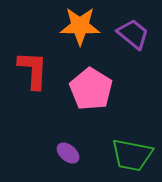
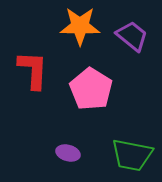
purple trapezoid: moved 1 px left, 2 px down
purple ellipse: rotated 25 degrees counterclockwise
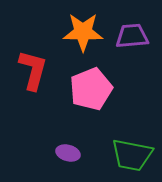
orange star: moved 3 px right, 6 px down
purple trapezoid: rotated 44 degrees counterclockwise
red L-shape: rotated 12 degrees clockwise
pink pentagon: rotated 18 degrees clockwise
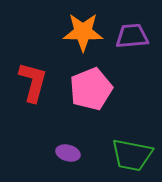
red L-shape: moved 12 px down
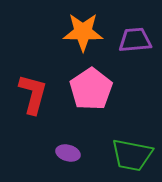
purple trapezoid: moved 3 px right, 4 px down
red L-shape: moved 12 px down
pink pentagon: rotated 12 degrees counterclockwise
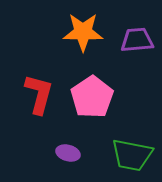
purple trapezoid: moved 2 px right
pink pentagon: moved 1 px right, 8 px down
red L-shape: moved 6 px right
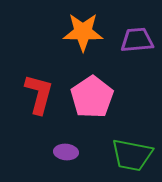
purple ellipse: moved 2 px left, 1 px up; rotated 10 degrees counterclockwise
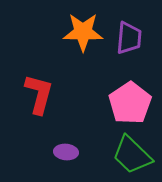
purple trapezoid: moved 8 px left, 2 px up; rotated 100 degrees clockwise
pink pentagon: moved 38 px right, 6 px down
green trapezoid: rotated 33 degrees clockwise
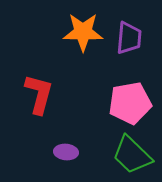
pink pentagon: rotated 24 degrees clockwise
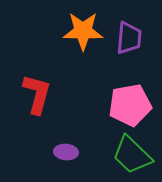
orange star: moved 1 px up
red L-shape: moved 2 px left
pink pentagon: moved 2 px down
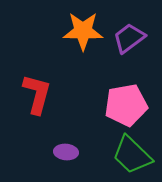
purple trapezoid: rotated 132 degrees counterclockwise
pink pentagon: moved 4 px left
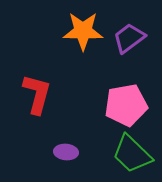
green trapezoid: moved 1 px up
